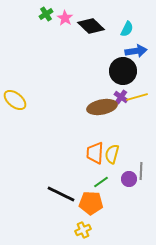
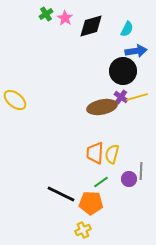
black diamond: rotated 60 degrees counterclockwise
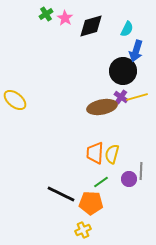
blue arrow: rotated 115 degrees clockwise
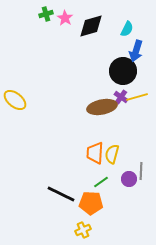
green cross: rotated 16 degrees clockwise
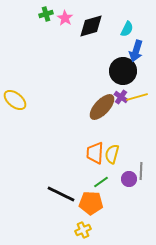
brown ellipse: rotated 36 degrees counterclockwise
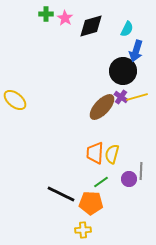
green cross: rotated 16 degrees clockwise
yellow cross: rotated 21 degrees clockwise
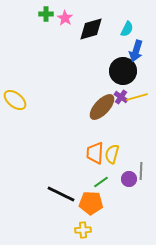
black diamond: moved 3 px down
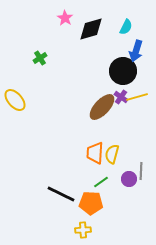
green cross: moved 6 px left, 44 px down; rotated 32 degrees counterclockwise
cyan semicircle: moved 1 px left, 2 px up
yellow ellipse: rotated 10 degrees clockwise
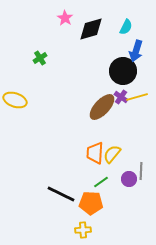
yellow ellipse: rotated 30 degrees counterclockwise
yellow semicircle: rotated 24 degrees clockwise
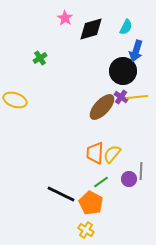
yellow line: rotated 10 degrees clockwise
orange pentagon: rotated 25 degrees clockwise
yellow cross: moved 3 px right; rotated 35 degrees clockwise
